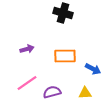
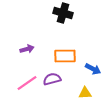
purple semicircle: moved 13 px up
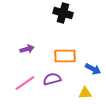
pink line: moved 2 px left
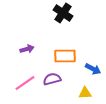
black cross: rotated 18 degrees clockwise
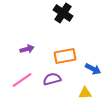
orange rectangle: rotated 10 degrees counterclockwise
pink line: moved 3 px left, 3 px up
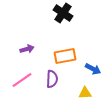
purple semicircle: rotated 108 degrees clockwise
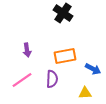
purple arrow: moved 1 px down; rotated 96 degrees clockwise
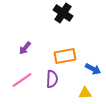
purple arrow: moved 2 px left, 2 px up; rotated 48 degrees clockwise
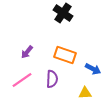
purple arrow: moved 2 px right, 4 px down
orange rectangle: moved 1 px up; rotated 30 degrees clockwise
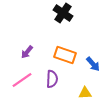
blue arrow: moved 5 px up; rotated 21 degrees clockwise
